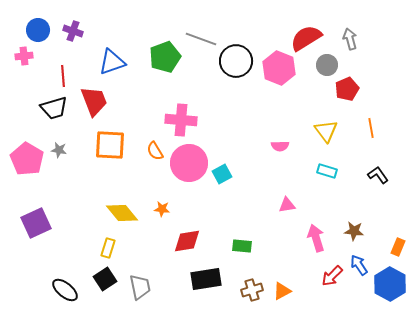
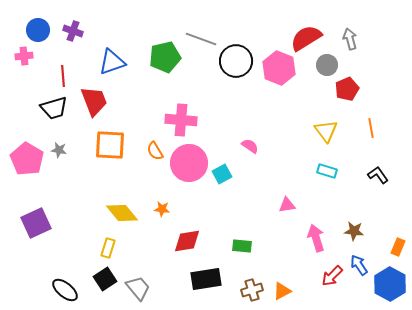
green pentagon at (165, 57): rotated 8 degrees clockwise
pink semicircle at (280, 146): moved 30 px left; rotated 144 degrees counterclockwise
gray trapezoid at (140, 287): moved 2 px left, 1 px down; rotated 28 degrees counterclockwise
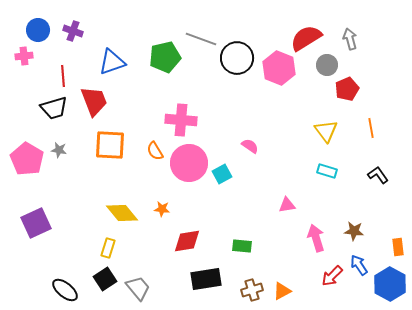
black circle at (236, 61): moved 1 px right, 3 px up
orange rectangle at (398, 247): rotated 30 degrees counterclockwise
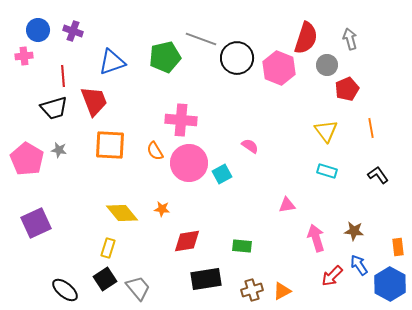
red semicircle at (306, 38): rotated 140 degrees clockwise
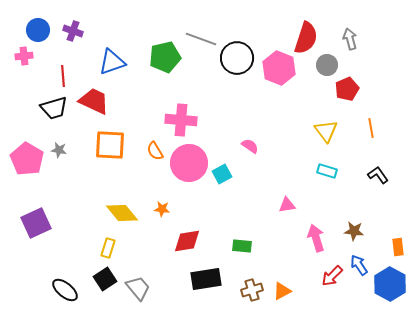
red trapezoid at (94, 101): rotated 44 degrees counterclockwise
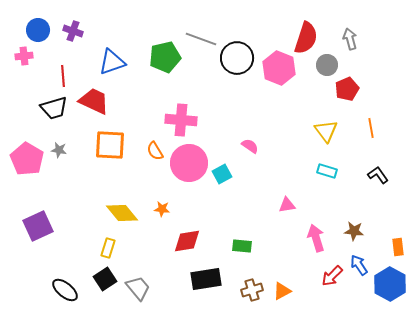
purple square at (36, 223): moved 2 px right, 3 px down
